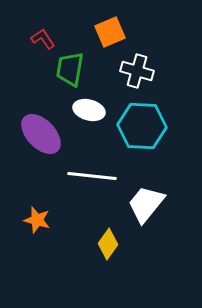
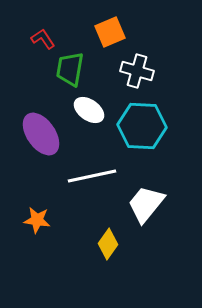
white ellipse: rotated 20 degrees clockwise
purple ellipse: rotated 9 degrees clockwise
white line: rotated 18 degrees counterclockwise
orange star: rotated 8 degrees counterclockwise
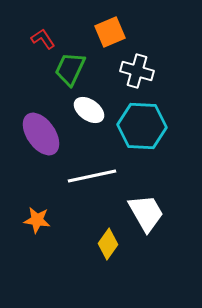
green trapezoid: rotated 15 degrees clockwise
white trapezoid: moved 9 px down; rotated 111 degrees clockwise
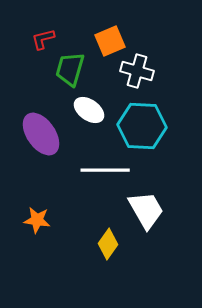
orange square: moved 9 px down
red L-shape: rotated 70 degrees counterclockwise
green trapezoid: rotated 9 degrees counterclockwise
white line: moved 13 px right, 6 px up; rotated 12 degrees clockwise
white trapezoid: moved 3 px up
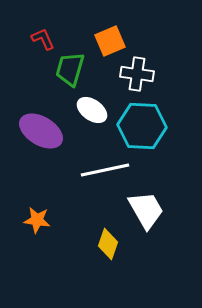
red L-shape: rotated 80 degrees clockwise
white cross: moved 3 px down; rotated 8 degrees counterclockwise
white ellipse: moved 3 px right
purple ellipse: moved 3 px up; rotated 24 degrees counterclockwise
white line: rotated 12 degrees counterclockwise
yellow diamond: rotated 16 degrees counterclockwise
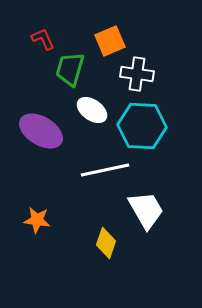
yellow diamond: moved 2 px left, 1 px up
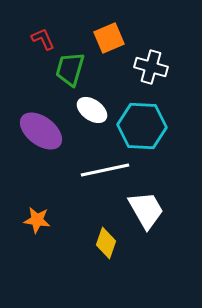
orange square: moved 1 px left, 3 px up
white cross: moved 14 px right, 7 px up; rotated 8 degrees clockwise
purple ellipse: rotated 6 degrees clockwise
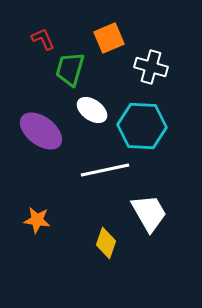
white trapezoid: moved 3 px right, 3 px down
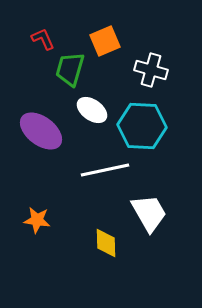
orange square: moved 4 px left, 3 px down
white cross: moved 3 px down
yellow diamond: rotated 20 degrees counterclockwise
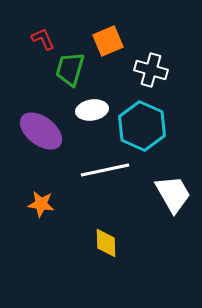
orange square: moved 3 px right
white ellipse: rotated 44 degrees counterclockwise
cyan hexagon: rotated 21 degrees clockwise
white trapezoid: moved 24 px right, 19 px up
orange star: moved 4 px right, 16 px up
